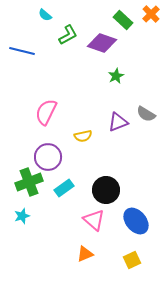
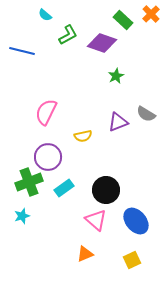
pink triangle: moved 2 px right
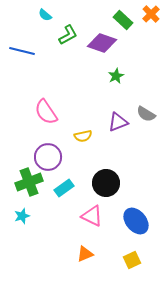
pink semicircle: rotated 60 degrees counterclockwise
black circle: moved 7 px up
pink triangle: moved 4 px left, 4 px up; rotated 15 degrees counterclockwise
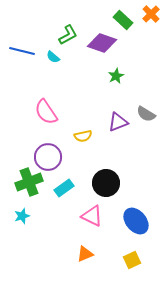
cyan semicircle: moved 8 px right, 42 px down
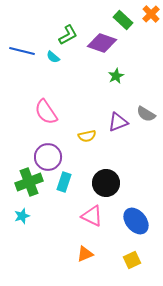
yellow semicircle: moved 4 px right
cyan rectangle: moved 6 px up; rotated 36 degrees counterclockwise
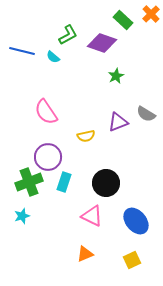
yellow semicircle: moved 1 px left
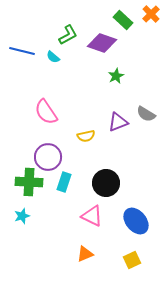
green cross: rotated 24 degrees clockwise
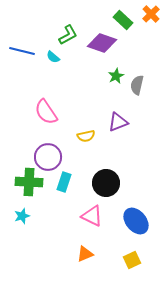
gray semicircle: moved 9 px left, 29 px up; rotated 72 degrees clockwise
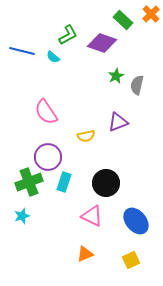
green cross: rotated 24 degrees counterclockwise
yellow square: moved 1 px left
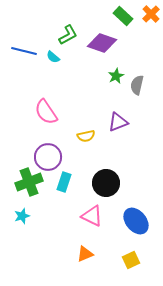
green rectangle: moved 4 px up
blue line: moved 2 px right
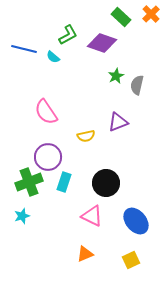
green rectangle: moved 2 px left, 1 px down
blue line: moved 2 px up
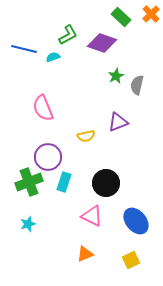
cyan semicircle: rotated 120 degrees clockwise
pink semicircle: moved 3 px left, 4 px up; rotated 12 degrees clockwise
cyan star: moved 6 px right, 8 px down
